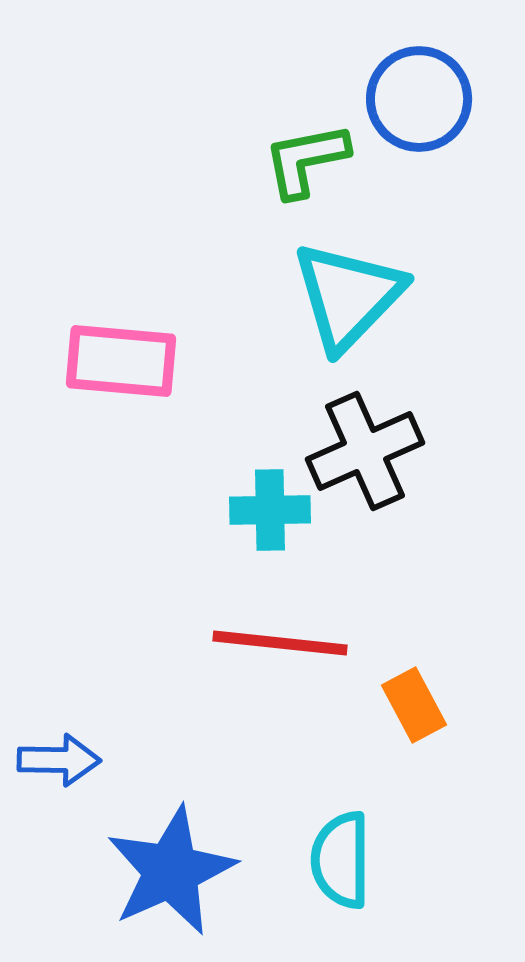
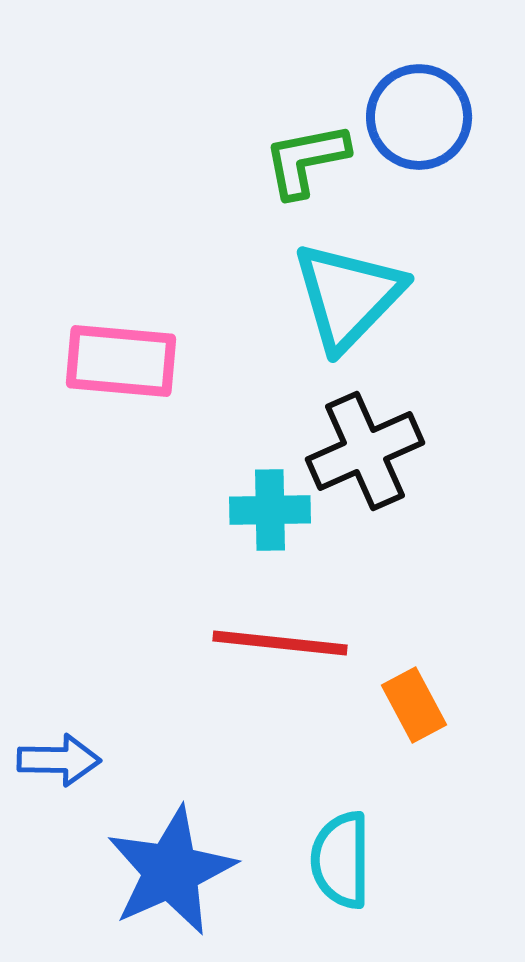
blue circle: moved 18 px down
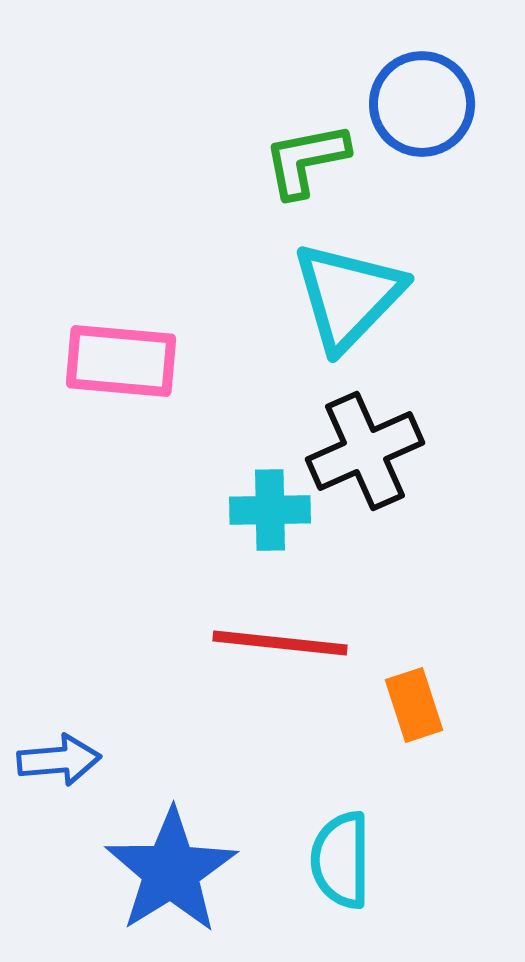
blue circle: moved 3 px right, 13 px up
orange rectangle: rotated 10 degrees clockwise
blue arrow: rotated 6 degrees counterclockwise
blue star: rotated 8 degrees counterclockwise
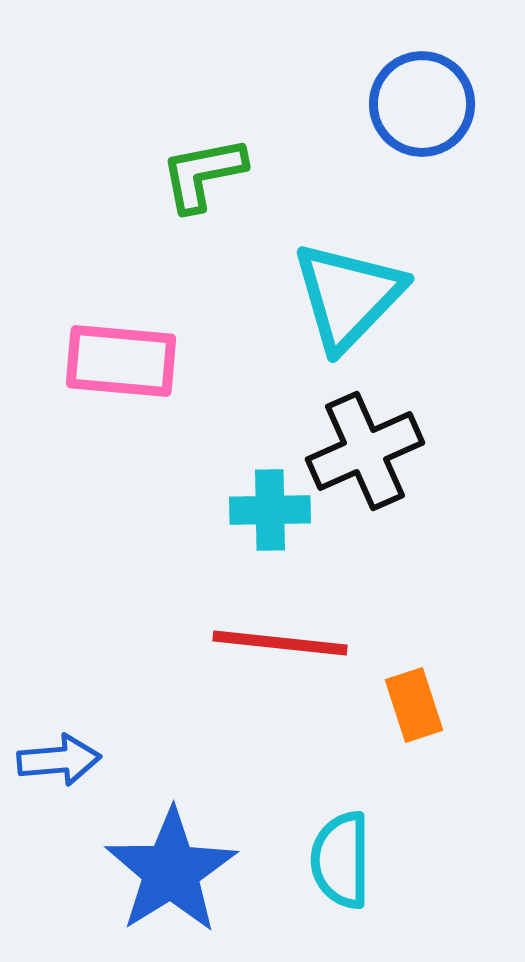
green L-shape: moved 103 px left, 14 px down
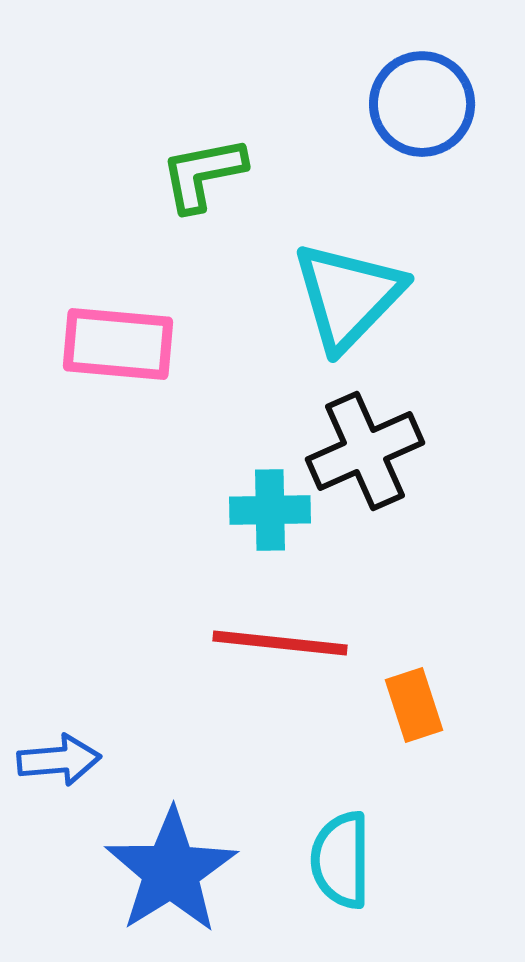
pink rectangle: moved 3 px left, 17 px up
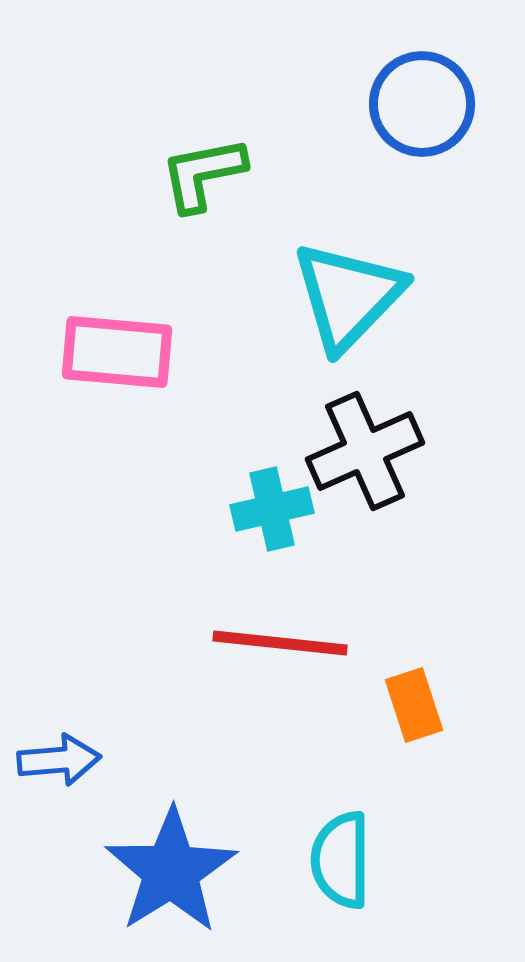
pink rectangle: moved 1 px left, 8 px down
cyan cross: moved 2 px right, 1 px up; rotated 12 degrees counterclockwise
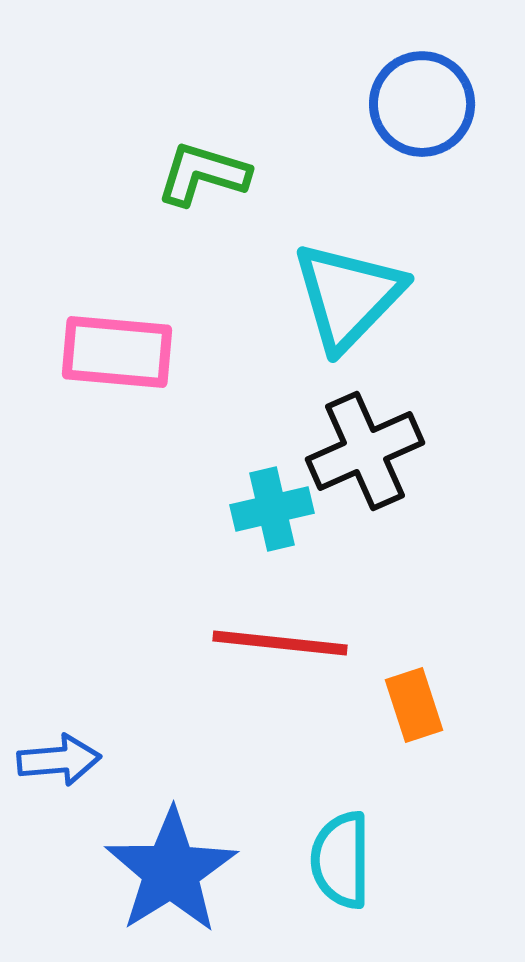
green L-shape: rotated 28 degrees clockwise
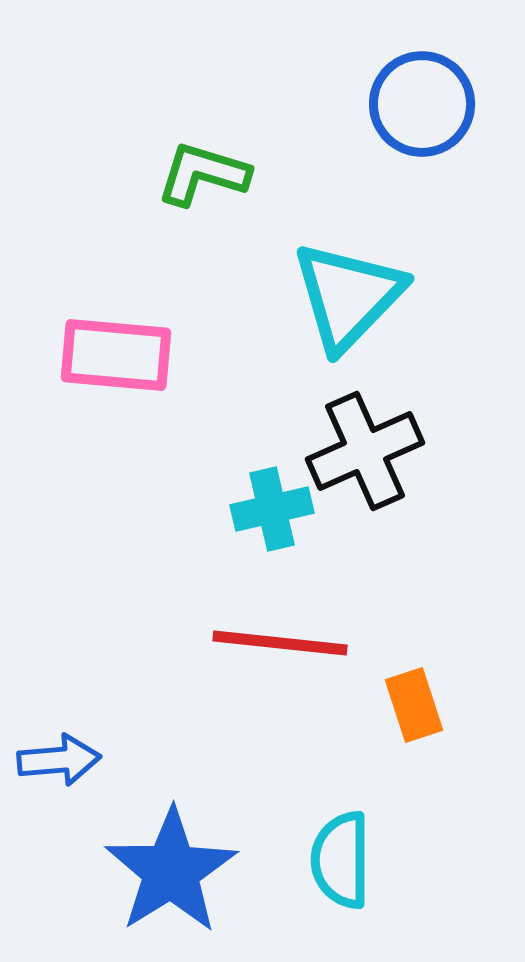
pink rectangle: moved 1 px left, 3 px down
